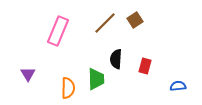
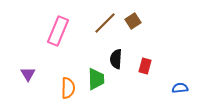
brown square: moved 2 px left, 1 px down
blue semicircle: moved 2 px right, 2 px down
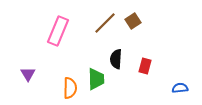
orange semicircle: moved 2 px right
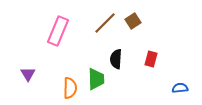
red rectangle: moved 6 px right, 7 px up
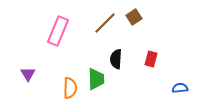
brown square: moved 1 px right, 4 px up
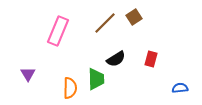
black semicircle: rotated 126 degrees counterclockwise
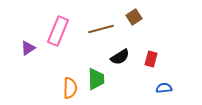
brown line: moved 4 px left, 6 px down; rotated 30 degrees clockwise
black semicircle: moved 4 px right, 2 px up
purple triangle: moved 26 px up; rotated 28 degrees clockwise
blue semicircle: moved 16 px left
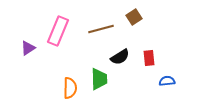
red rectangle: moved 2 px left, 1 px up; rotated 21 degrees counterclockwise
green trapezoid: moved 3 px right
blue semicircle: moved 3 px right, 7 px up
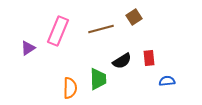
black semicircle: moved 2 px right, 4 px down
green trapezoid: moved 1 px left
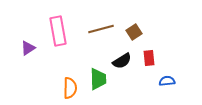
brown square: moved 15 px down
pink rectangle: rotated 32 degrees counterclockwise
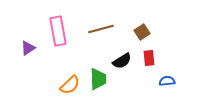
brown square: moved 8 px right
orange semicircle: moved 3 px up; rotated 45 degrees clockwise
